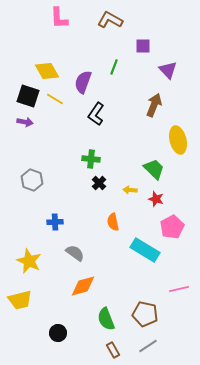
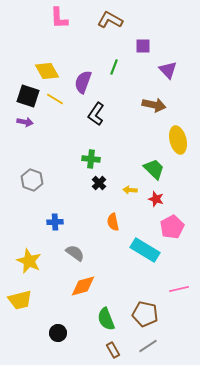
brown arrow: rotated 80 degrees clockwise
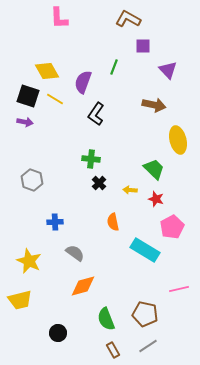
brown L-shape: moved 18 px right, 1 px up
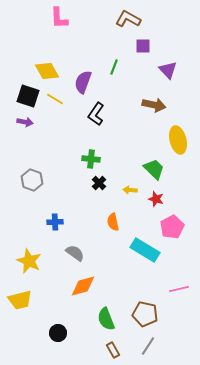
gray line: rotated 24 degrees counterclockwise
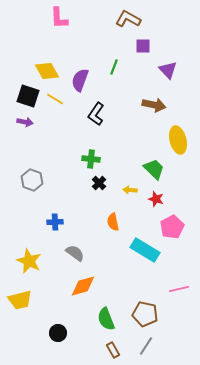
purple semicircle: moved 3 px left, 2 px up
gray line: moved 2 px left
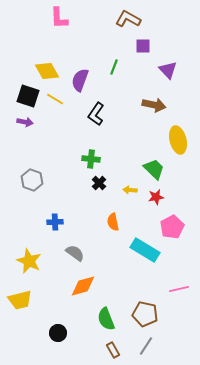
red star: moved 2 px up; rotated 28 degrees counterclockwise
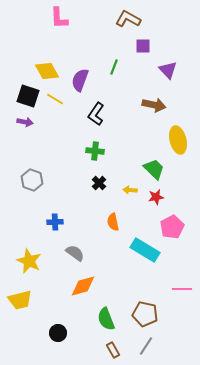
green cross: moved 4 px right, 8 px up
pink line: moved 3 px right; rotated 12 degrees clockwise
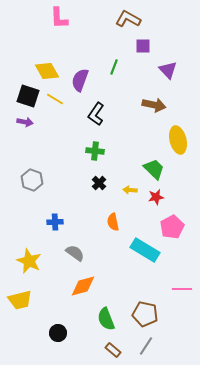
brown rectangle: rotated 21 degrees counterclockwise
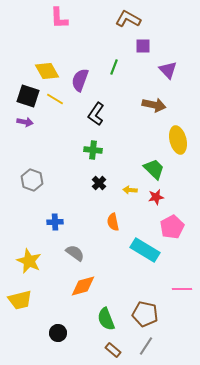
green cross: moved 2 px left, 1 px up
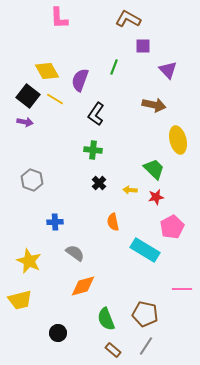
black square: rotated 20 degrees clockwise
